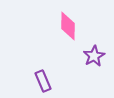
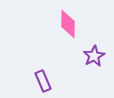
pink diamond: moved 2 px up
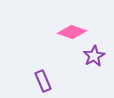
pink diamond: moved 4 px right, 8 px down; rotated 72 degrees counterclockwise
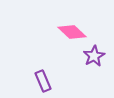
pink diamond: rotated 24 degrees clockwise
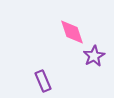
pink diamond: rotated 28 degrees clockwise
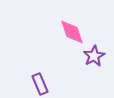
purple rectangle: moved 3 px left, 3 px down
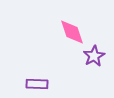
purple rectangle: moved 3 px left; rotated 65 degrees counterclockwise
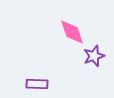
purple star: rotated 10 degrees clockwise
